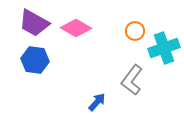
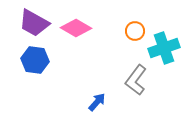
gray L-shape: moved 4 px right
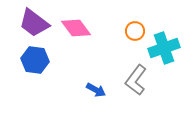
purple trapezoid: rotated 8 degrees clockwise
pink diamond: rotated 24 degrees clockwise
blue arrow: moved 1 px left, 12 px up; rotated 78 degrees clockwise
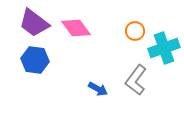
blue arrow: moved 2 px right, 1 px up
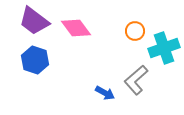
purple trapezoid: moved 2 px up
blue hexagon: rotated 12 degrees clockwise
gray L-shape: rotated 12 degrees clockwise
blue arrow: moved 7 px right, 4 px down
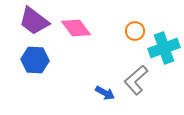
blue hexagon: rotated 16 degrees counterclockwise
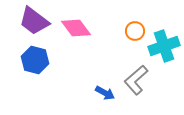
cyan cross: moved 2 px up
blue hexagon: rotated 12 degrees clockwise
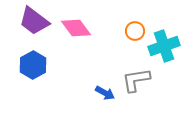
blue hexagon: moved 2 px left, 5 px down; rotated 16 degrees clockwise
gray L-shape: rotated 32 degrees clockwise
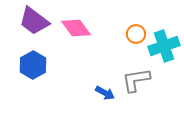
orange circle: moved 1 px right, 3 px down
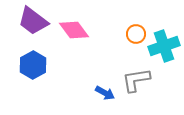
purple trapezoid: moved 1 px left
pink diamond: moved 2 px left, 2 px down
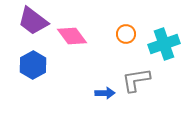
pink diamond: moved 2 px left, 6 px down
orange circle: moved 10 px left
cyan cross: moved 2 px up
blue arrow: rotated 30 degrees counterclockwise
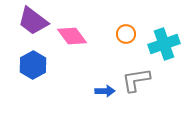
blue arrow: moved 2 px up
